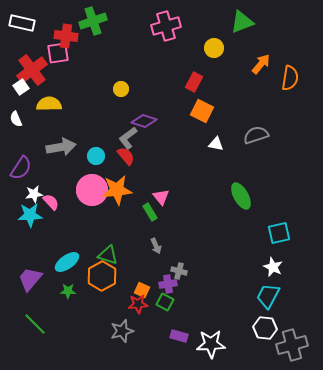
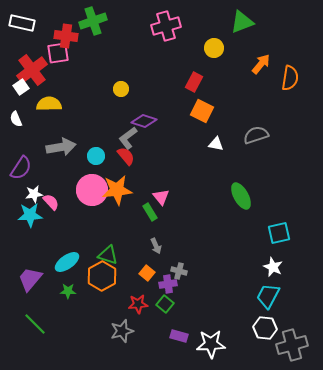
orange square at (142, 290): moved 5 px right, 17 px up; rotated 14 degrees clockwise
green square at (165, 302): moved 2 px down; rotated 12 degrees clockwise
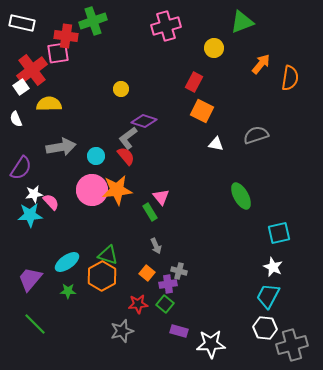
purple rectangle at (179, 336): moved 5 px up
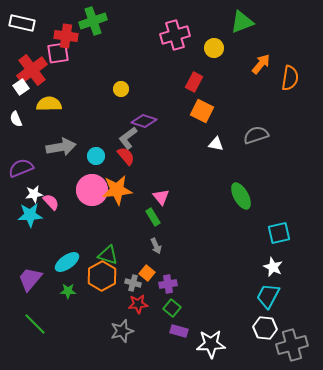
pink cross at (166, 26): moved 9 px right, 9 px down
purple semicircle at (21, 168): rotated 145 degrees counterclockwise
green rectangle at (150, 212): moved 3 px right, 5 px down
gray cross at (179, 271): moved 46 px left, 12 px down
green square at (165, 304): moved 7 px right, 4 px down
